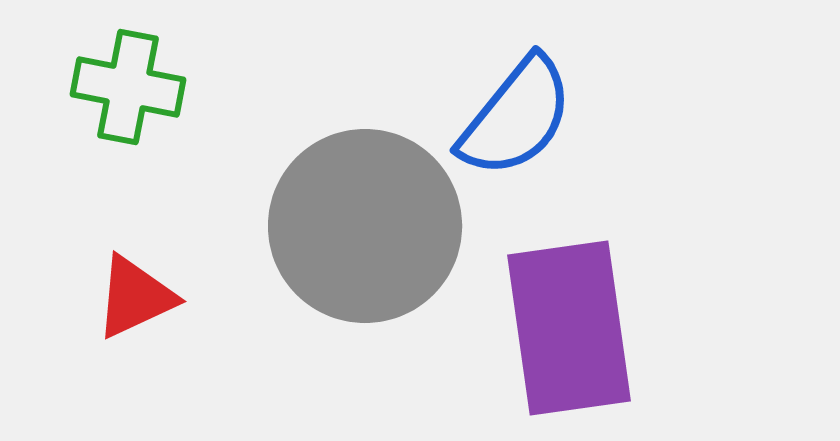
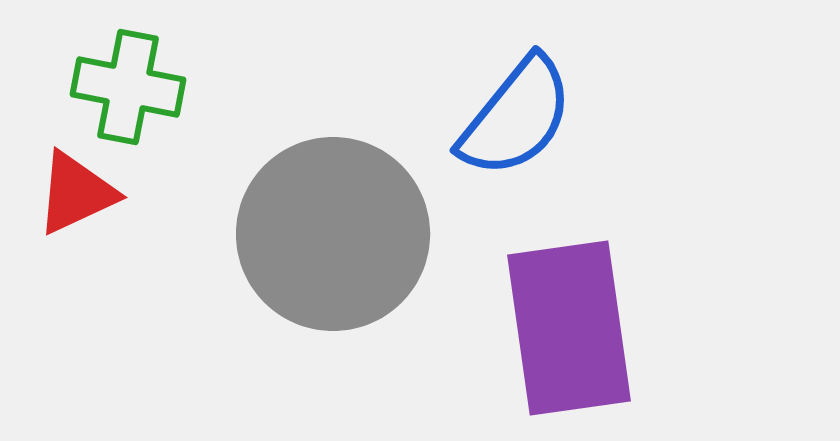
gray circle: moved 32 px left, 8 px down
red triangle: moved 59 px left, 104 px up
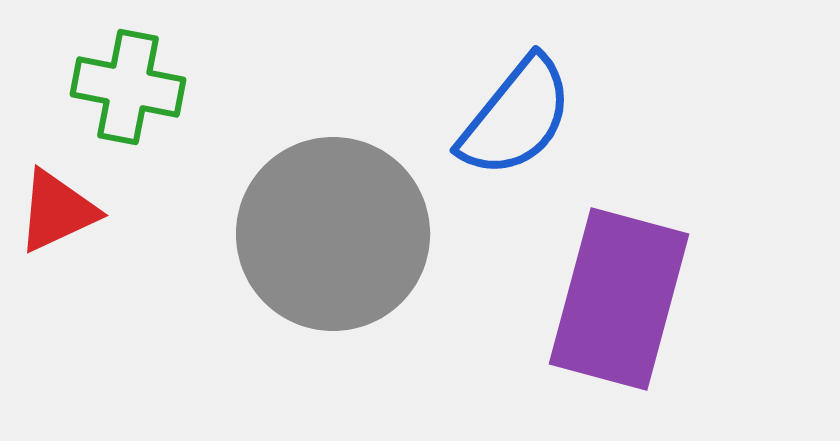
red triangle: moved 19 px left, 18 px down
purple rectangle: moved 50 px right, 29 px up; rotated 23 degrees clockwise
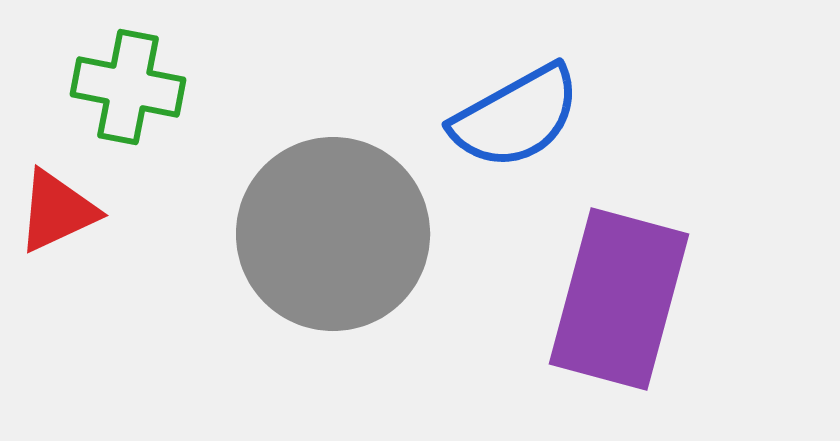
blue semicircle: rotated 22 degrees clockwise
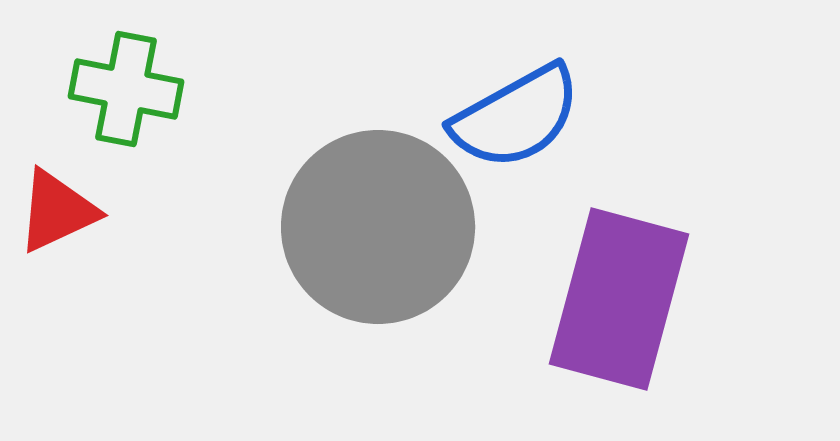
green cross: moved 2 px left, 2 px down
gray circle: moved 45 px right, 7 px up
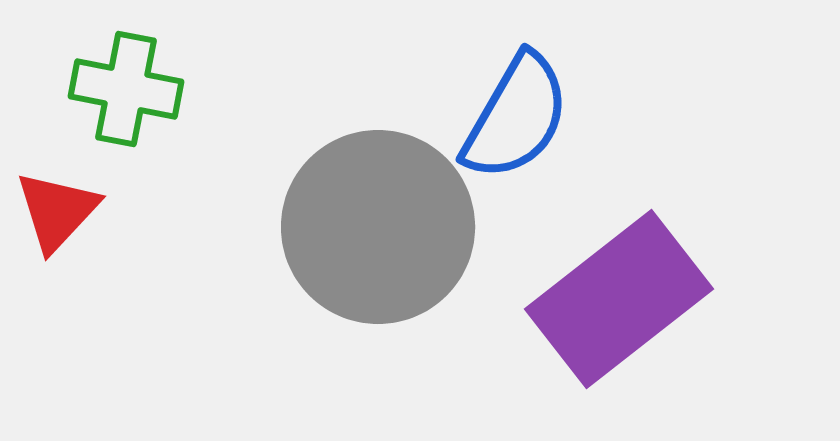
blue semicircle: rotated 31 degrees counterclockwise
red triangle: rotated 22 degrees counterclockwise
purple rectangle: rotated 37 degrees clockwise
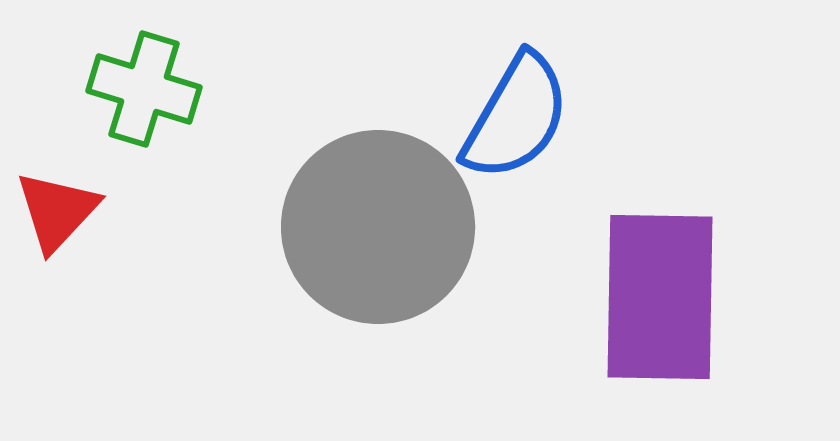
green cross: moved 18 px right; rotated 6 degrees clockwise
purple rectangle: moved 41 px right, 2 px up; rotated 51 degrees counterclockwise
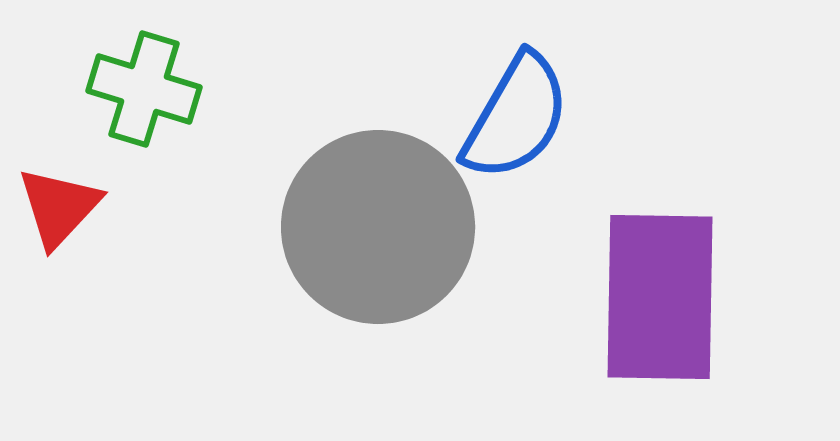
red triangle: moved 2 px right, 4 px up
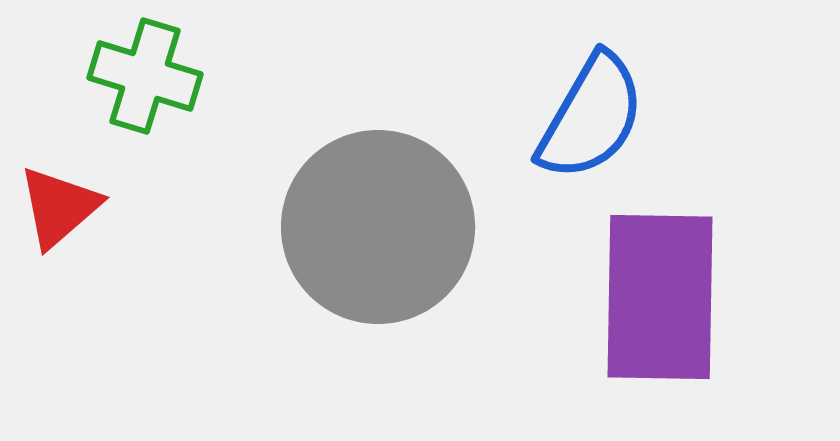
green cross: moved 1 px right, 13 px up
blue semicircle: moved 75 px right
red triangle: rotated 6 degrees clockwise
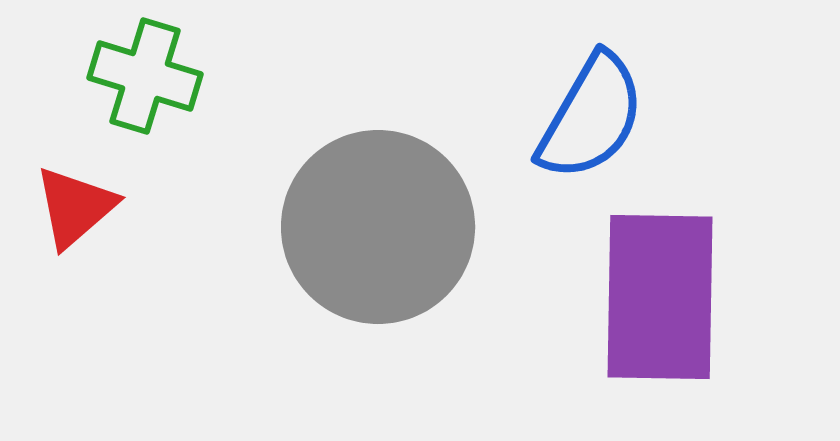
red triangle: moved 16 px right
